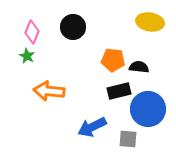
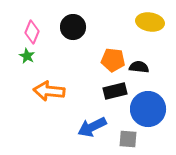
black rectangle: moved 4 px left
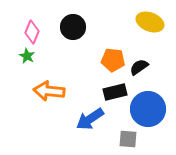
yellow ellipse: rotated 12 degrees clockwise
black semicircle: rotated 42 degrees counterclockwise
black rectangle: moved 1 px down
blue arrow: moved 2 px left, 8 px up; rotated 8 degrees counterclockwise
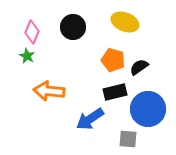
yellow ellipse: moved 25 px left
orange pentagon: rotated 10 degrees clockwise
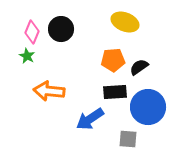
black circle: moved 12 px left, 2 px down
orange pentagon: rotated 20 degrees counterclockwise
black rectangle: rotated 10 degrees clockwise
blue circle: moved 2 px up
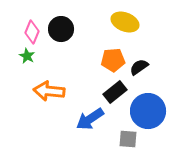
black rectangle: rotated 35 degrees counterclockwise
blue circle: moved 4 px down
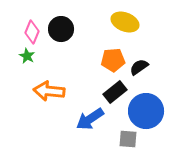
blue circle: moved 2 px left
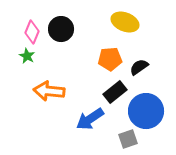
orange pentagon: moved 3 px left, 1 px up
gray square: rotated 24 degrees counterclockwise
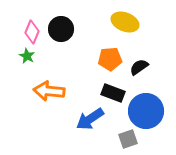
black rectangle: moved 2 px left, 1 px down; rotated 60 degrees clockwise
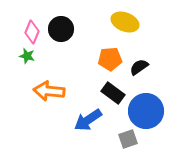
green star: rotated 14 degrees counterclockwise
black rectangle: rotated 15 degrees clockwise
blue arrow: moved 2 px left, 1 px down
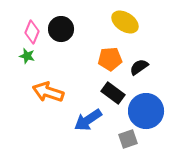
yellow ellipse: rotated 12 degrees clockwise
orange arrow: moved 1 px left, 1 px down; rotated 12 degrees clockwise
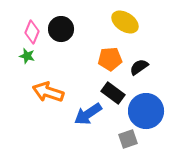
blue arrow: moved 6 px up
